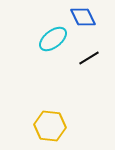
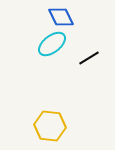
blue diamond: moved 22 px left
cyan ellipse: moved 1 px left, 5 px down
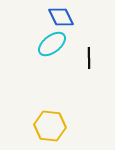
black line: rotated 60 degrees counterclockwise
